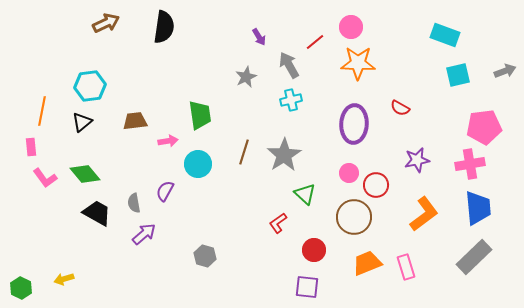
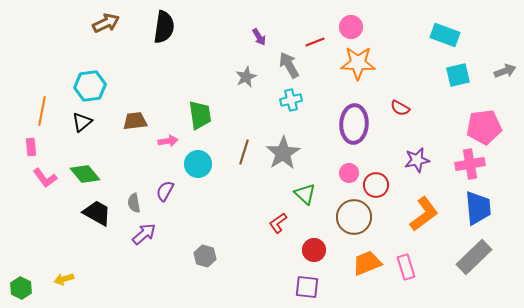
red line at (315, 42): rotated 18 degrees clockwise
gray star at (284, 155): moved 1 px left, 2 px up
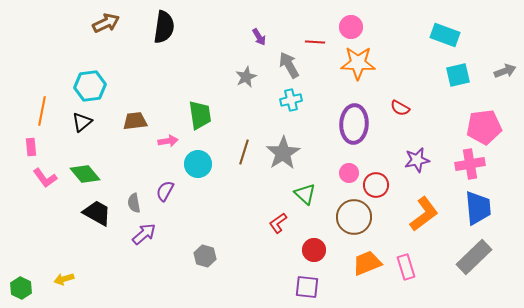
red line at (315, 42): rotated 24 degrees clockwise
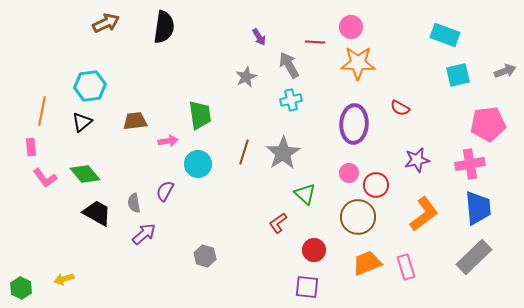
pink pentagon at (484, 127): moved 4 px right, 3 px up
brown circle at (354, 217): moved 4 px right
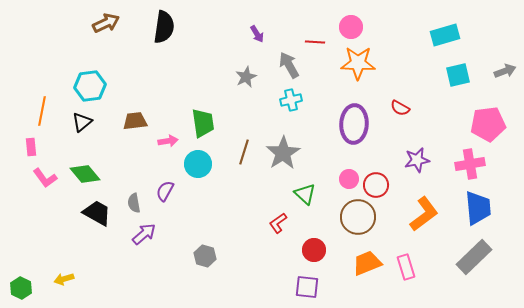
cyan rectangle at (445, 35): rotated 36 degrees counterclockwise
purple arrow at (259, 37): moved 2 px left, 3 px up
green trapezoid at (200, 115): moved 3 px right, 8 px down
pink circle at (349, 173): moved 6 px down
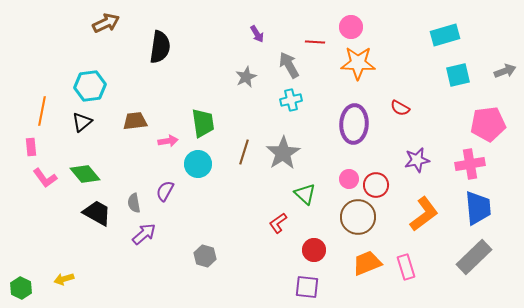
black semicircle at (164, 27): moved 4 px left, 20 px down
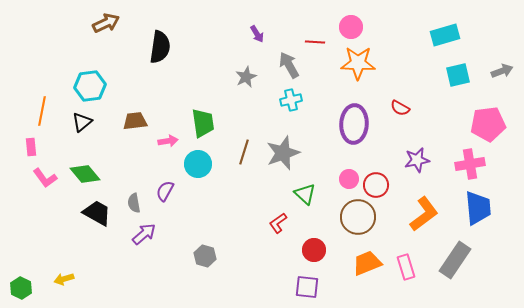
gray arrow at (505, 71): moved 3 px left
gray star at (283, 153): rotated 12 degrees clockwise
gray rectangle at (474, 257): moved 19 px left, 3 px down; rotated 12 degrees counterclockwise
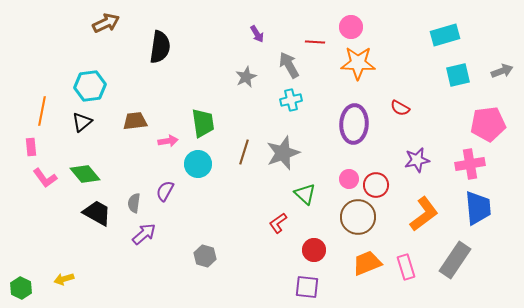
gray semicircle at (134, 203): rotated 18 degrees clockwise
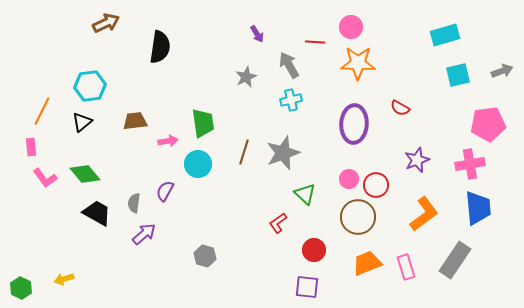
orange line at (42, 111): rotated 16 degrees clockwise
purple star at (417, 160): rotated 10 degrees counterclockwise
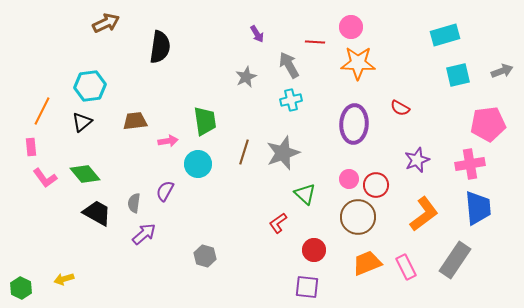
green trapezoid at (203, 123): moved 2 px right, 2 px up
pink rectangle at (406, 267): rotated 10 degrees counterclockwise
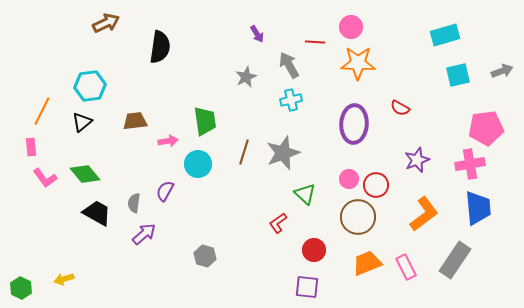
pink pentagon at (488, 124): moved 2 px left, 4 px down
